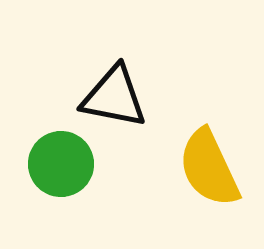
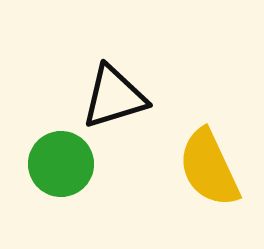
black triangle: rotated 28 degrees counterclockwise
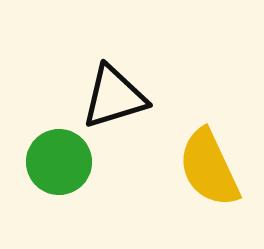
green circle: moved 2 px left, 2 px up
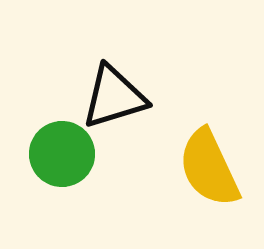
green circle: moved 3 px right, 8 px up
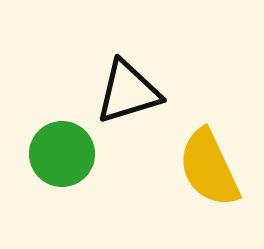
black triangle: moved 14 px right, 5 px up
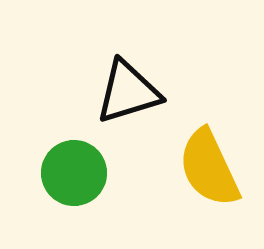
green circle: moved 12 px right, 19 px down
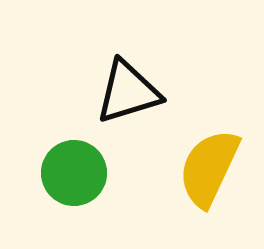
yellow semicircle: rotated 50 degrees clockwise
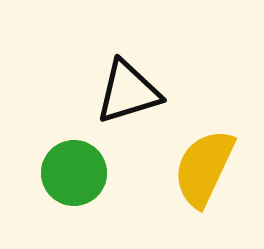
yellow semicircle: moved 5 px left
